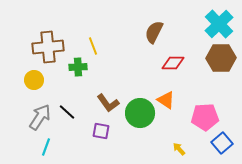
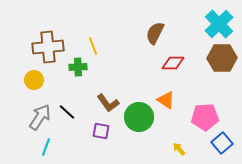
brown semicircle: moved 1 px right, 1 px down
brown hexagon: moved 1 px right
green circle: moved 1 px left, 4 px down
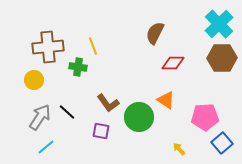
green cross: rotated 12 degrees clockwise
cyan line: rotated 30 degrees clockwise
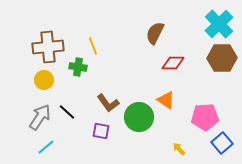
yellow circle: moved 10 px right
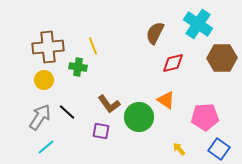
cyan cross: moved 21 px left; rotated 12 degrees counterclockwise
red diamond: rotated 15 degrees counterclockwise
brown L-shape: moved 1 px right, 1 px down
blue square: moved 3 px left, 6 px down; rotated 15 degrees counterclockwise
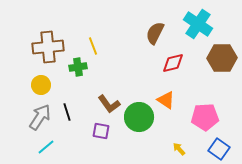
green cross: rotated 18 degrees counterclockwise
yellow circle: moved 3 px left, 5 px down
black line: rotated 30 degrees clockwise
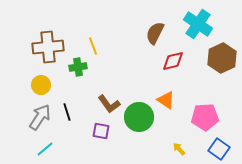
brown hexagon: rotated 24 degrees counterclockwise
red diamond: moved 2 px up
cyan line: moved 1 px left, 2 px down
